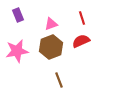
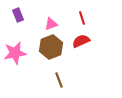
pink star: moved 2 px left, 2 px down
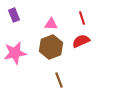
purple rectangle: moved 4 px left
pink triangle: rotated 24 degrees clockwise
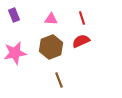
pink triangle: moved 5 px up
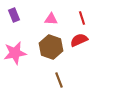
red semicircle: moved 2 px left, 1 px up
brown hexagon: rotated 20 degrees counterclockwise
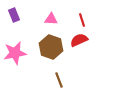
red line: moved 2 px down
